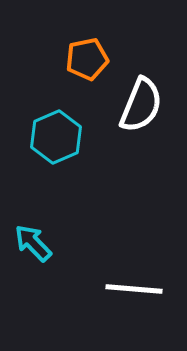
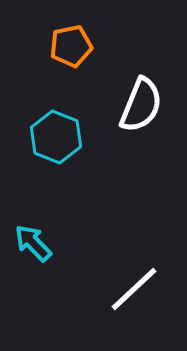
orange pentagon: moved 16 px left, 13 px up
cyan hexagon: rotated 15 degrees counterclockwise
white line: rotated 48 degrees counterclockwise
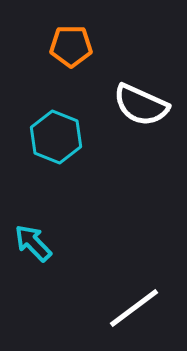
orange pentagon: rotated 12 degrees clockwise
white semicircle: rotated 92 degrees clockwise
white line: moved 19 px down; rotated 6 degrees clockwise
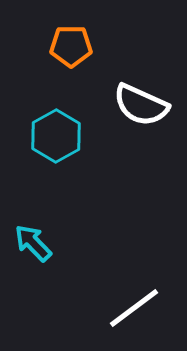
cyan hexagon: moved 1 px up; rotated 9 degrees clockwise
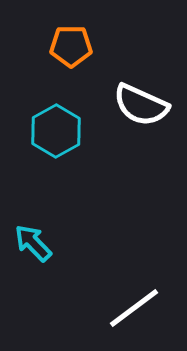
cyan hexagon: moved 5 px up
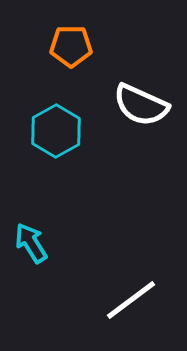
cyan arrow: moved 2 px left; rotated 12 degrees clockwise
white line: moved 3 px left, 8 px up
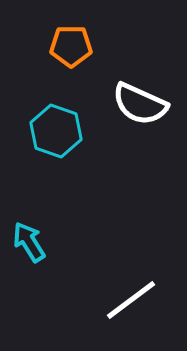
white semicircle: moved 1 px left, 1 px up
cyan hexagon: rotated 12 degrees counterclockwise
cyan arrow: moved 2 px left, 1 px up
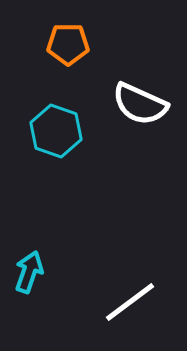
orange pentagon: moved 3 px left, 2 px up
cyan arrow: moved 30 px down; rotated 51 degrees clockwise
white line: moved 1 px left, 2 px down
